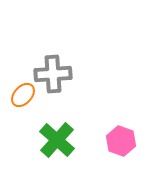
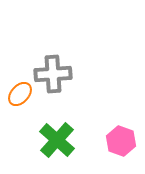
orange ellipse: moved 3 px left, 1 px up
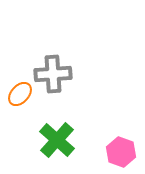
pink hexagon: moved 11 px down
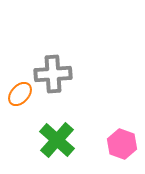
pink hexagon: moved 1 px right, 8 px up
